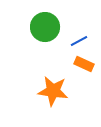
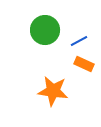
green circle: moved 3 px down
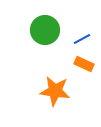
blue line: moved 3 px right, 2 px up
orange star: moved 2 px right
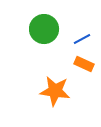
green circle: moved 1 px left, 1 px up
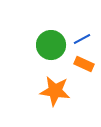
green circle: moved 7 px right, 16 px down
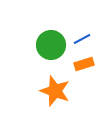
orange rectangle: rotated 42 degrees counterclockwise
orange star: rotated 12 degrees clockwise
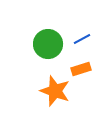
green circle: moved 3 px left, 1 px up
orange rectangle: moved 3 px left, 5 px down
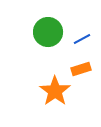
green circle: moved 12 px up
orange star: rotated 16 degrees clockwise
